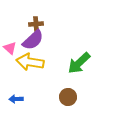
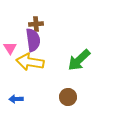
purple semicircle: rotated 55 degrees counterclockwise
pink triangle: rotated 16 degrees clockwise
green arrow: moved 3 px up
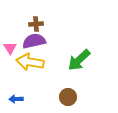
purple semicircle: moved 1 px right, 1 px down; rotated 95 degrees counterclockwise
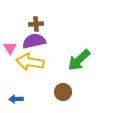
brown circle: moved 5 px left, 5 px up
